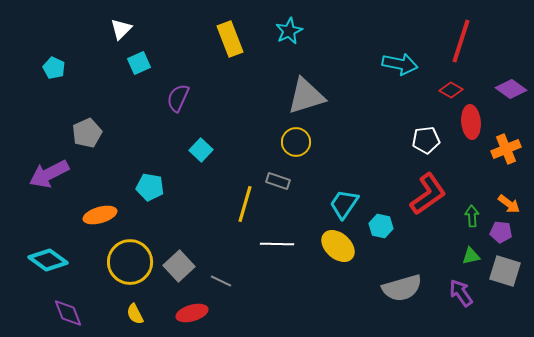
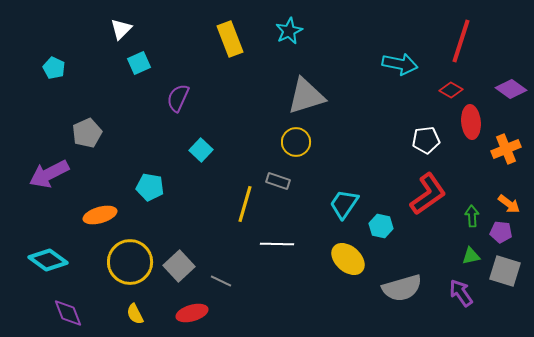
yellow ellipse at (338, 246): moved 10 px right, 13 px down
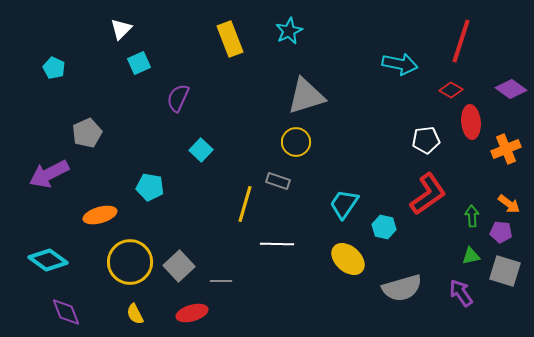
cyan hexagon at (381, 226): moved 3 px right, 1 px down
gray line at (221, 281): rotated 25 degrees counterclockwise
purple diamond at (68, 313): moved 2 px left, 1 px up
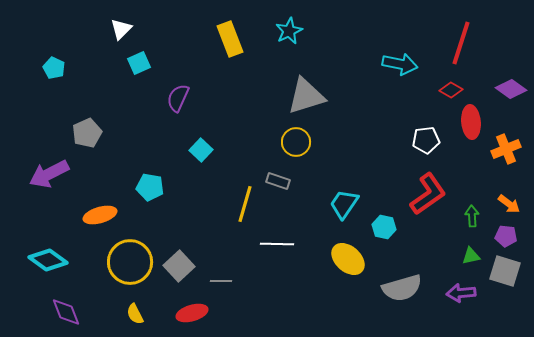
red line at (461, 41): moved 2 px down
purple pentagon at (501, 232): moved 5 px right, 4 px down
purple arrow at (461, 293): rotated 60 degrees counterclockwise
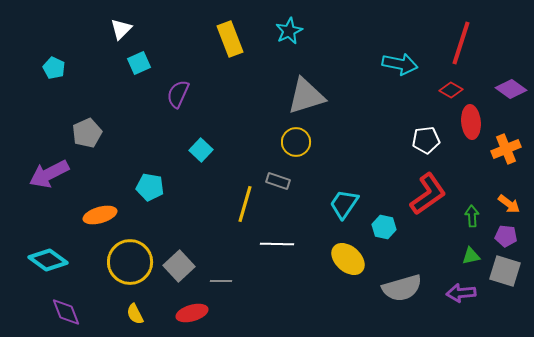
purple semicircle at (178, 98): moved 4 px up
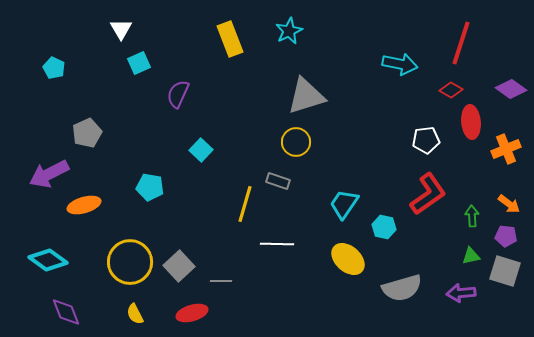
white triangle at (121, 29): rotated 15 degrees counterclockwise
orange ellipse at (100, 215): moved 16 px left, 10 px up
